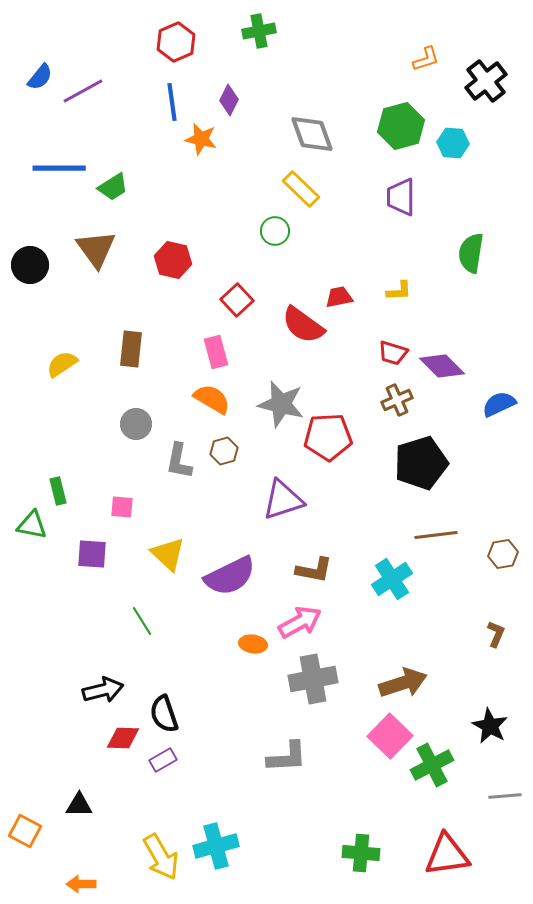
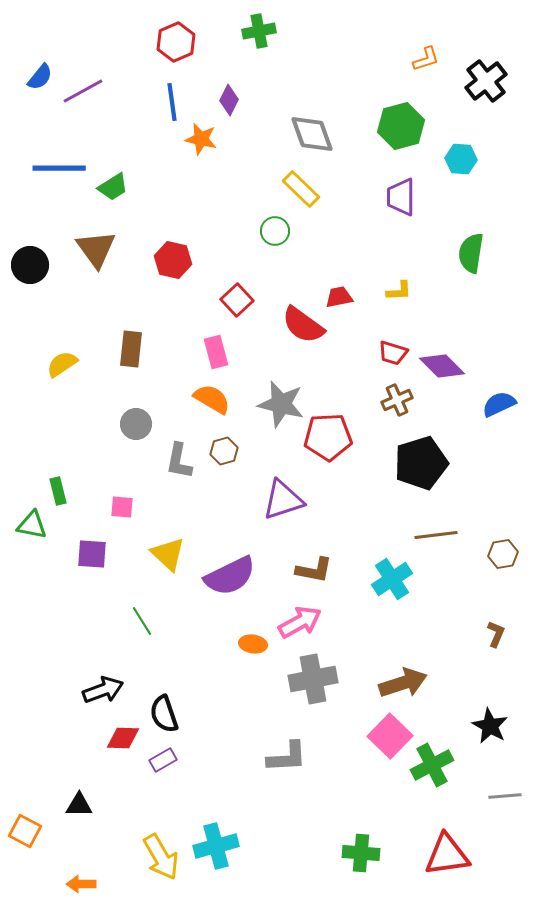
cyan hexagon at (453, 143): moved 8 px right, 16 px down
black arrow at (103, 690): rotated 6 degrees counterclockwise
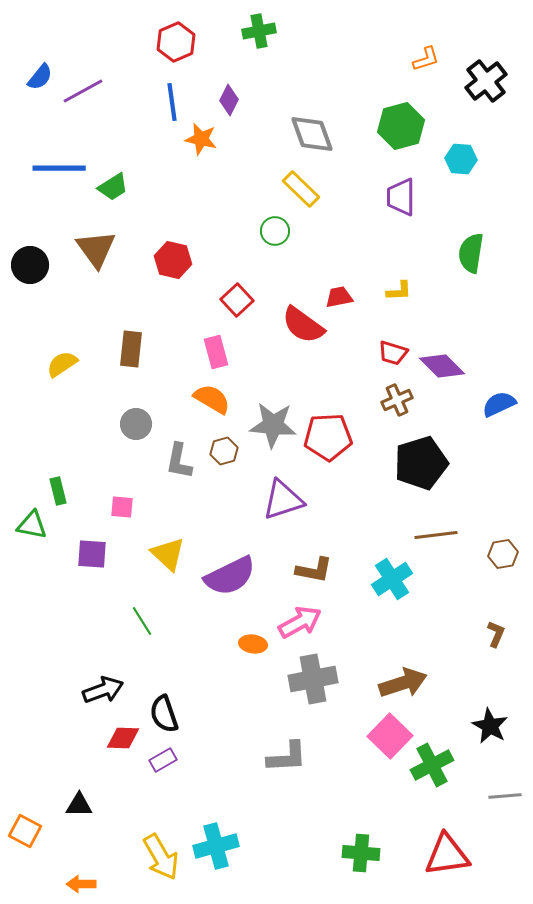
gray star at (281, 404): moved 8 px left, 21 px down; rotated 9 degrees counterclockwise
